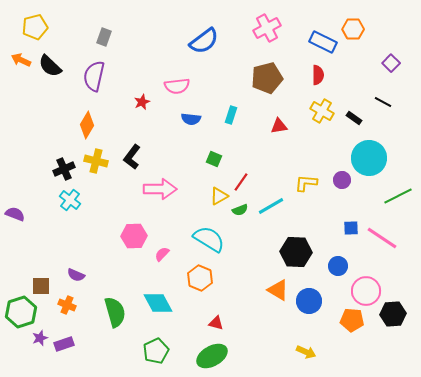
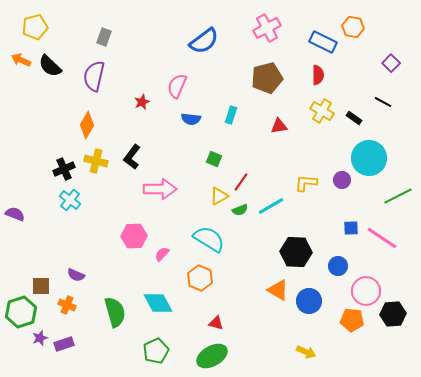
orange hexagon at (353, 29): moved 2 px up; rotated 10 degrees clockwise
pink semicircle at (177, 86): rotated 120 degrees clockwise
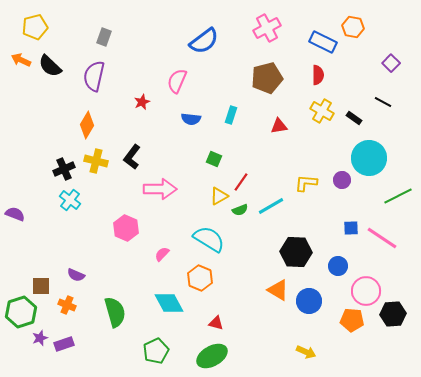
pink semicircle at (177, 86): moved 5 px up
pink hexagon at (134, 236): moved 8 px left, 8 px up; rotated 25 degrees clockwise
cyan diamond at (158, 303): moved 11 px right
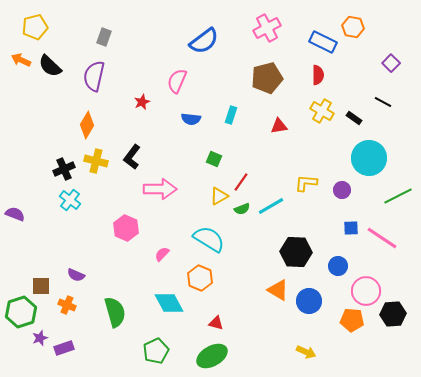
purple circle at (342, 180): moved 10 px down
green semicircle at (240, 210): moved 2 px right, 1 px up
purple rectangle at (64, 344): moved 4 px down
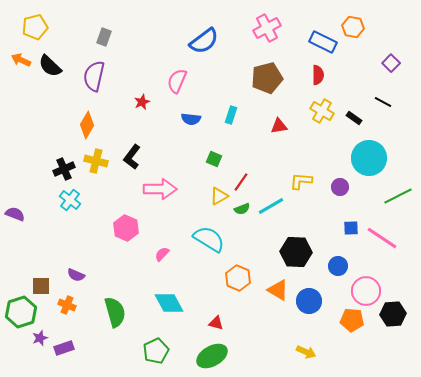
yellow L-shape at (306, 183): moved 5 px left, 2 px up
purple circle at (342, 190): moved 2 px left, 3 px up
orange hexagon at (200, 278): moved 38 px right
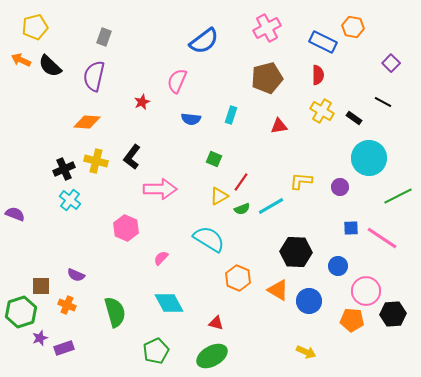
orange diamond at (87, 125): moved 3 px up; rotated 64 degrees clockwise
pink semicircle at (162, 254): moved 1 px left, 4 px down
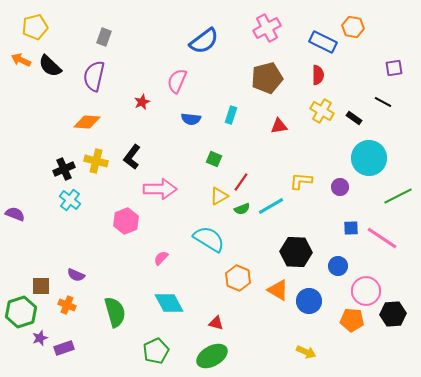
purple square at (391, 63): moved 3 px right, 5 px down; rotated 36 degrees clockwise
pink hexagon at (126, 228): moved 7 px up; rotated 15 degrees clockwise
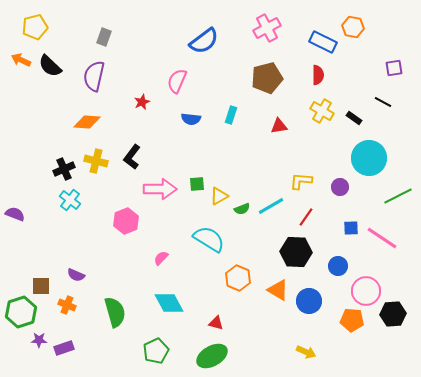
green square at (214, 159): moved 17 px left, 25 px down; rotated 28 degrees counterclockwise
red line at (241, 182): moved 65 px right, 35 px down
purple star at (40, 338): moved 1 px left, 2 px down; rotated 21 degrees clockwise
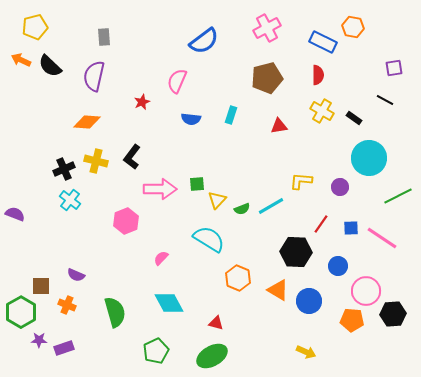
gray rectangle at (104, 37): rotated 24 degrees counterclockwise
black line at (383, 102): moved 2 px right, 2 px up
yellow triangle at (219, 196): moved 2 px left, 4 px down; rotated 18 degrees counterclockwise
red line at (306, 217): moved 15 px right, 7 px down
green hexagon at (21, 312): rotated 12 degrees counterclockwise
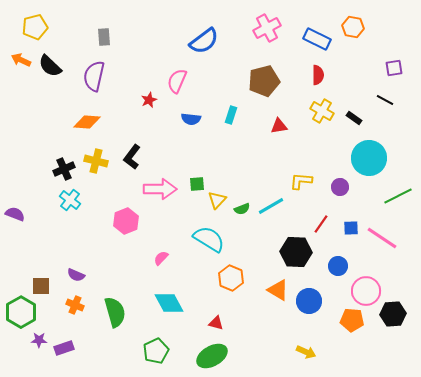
blue rectangle at (323, 42): moved 6 px left, 3 px up
brown pentagon at (267, 78): moved 3 px left, 3 px down
red star at (142, 102): moved 7 px right, 2 px up
orange hexagon at (238, 278): moved 7 px left
orange cross at (67, 305): moved 8 px right
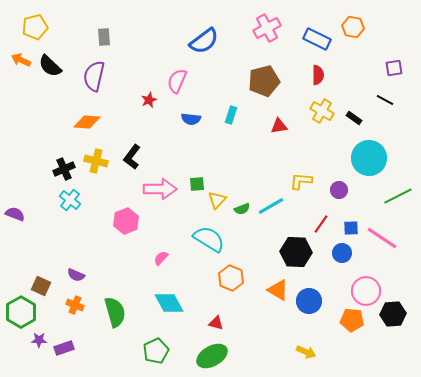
purple circle at (340, 187): moved 1 px left, 3 px down
blue circle at (338, 266): moved 4 px right, 13 px up
brown square at (41, 286): rotated 24 degrees clockwise
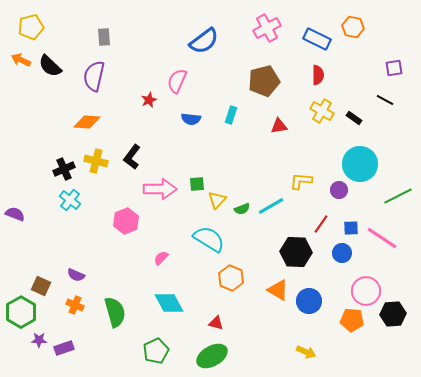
yellow pentagon at (35, 27): moved 4 px left
cyan circle at (369, 158): moved 9 px left, 6 px down
